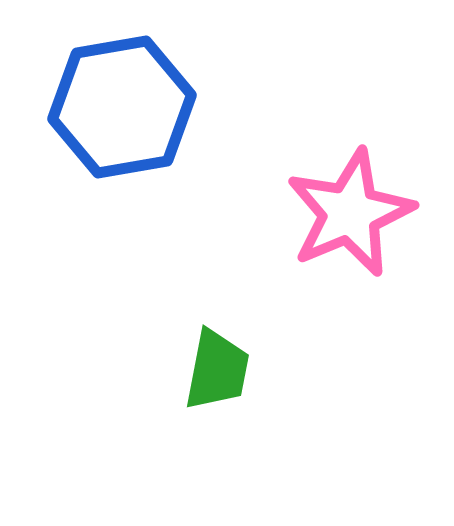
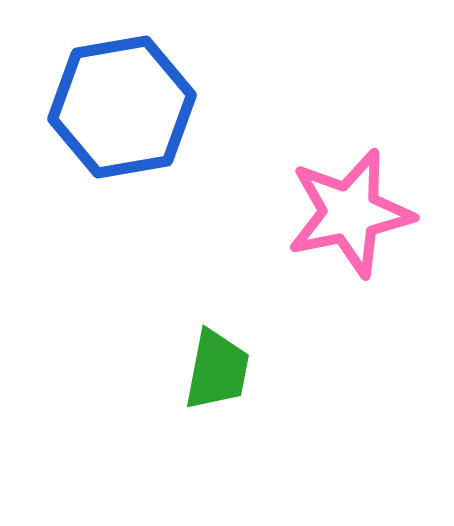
pink star: rotated 11 degrees clockwise
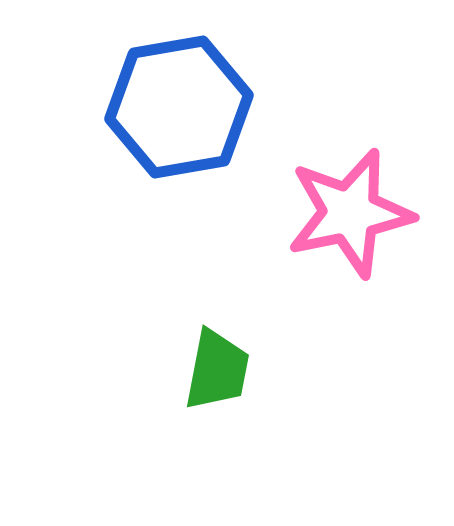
blue hexagon: moved 57 px right
